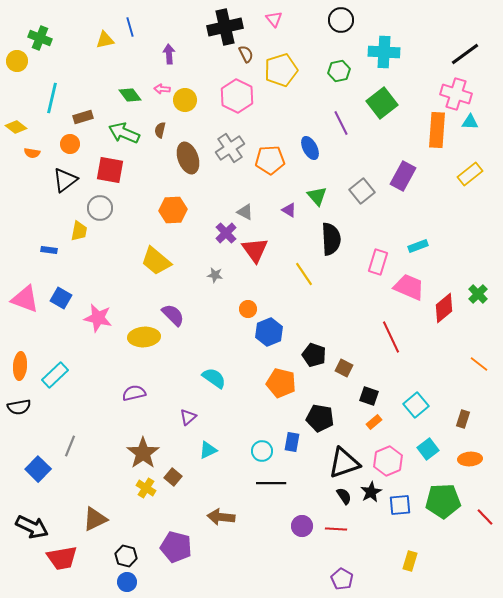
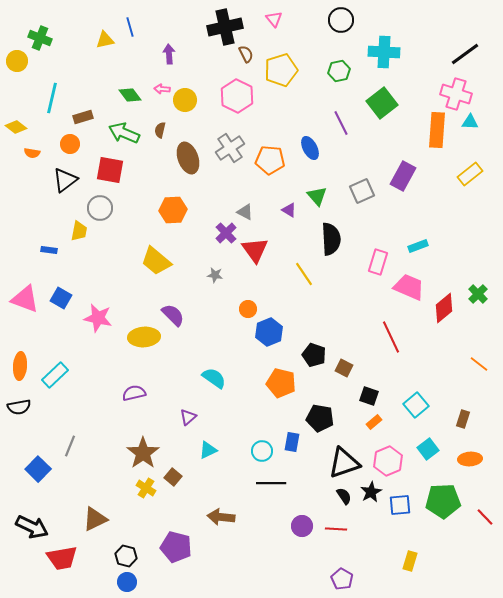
orange pentagon at (270, 160): rotated 8 degrees clockwise
gray square at (362, 191): rotated 15 degrees clockwise
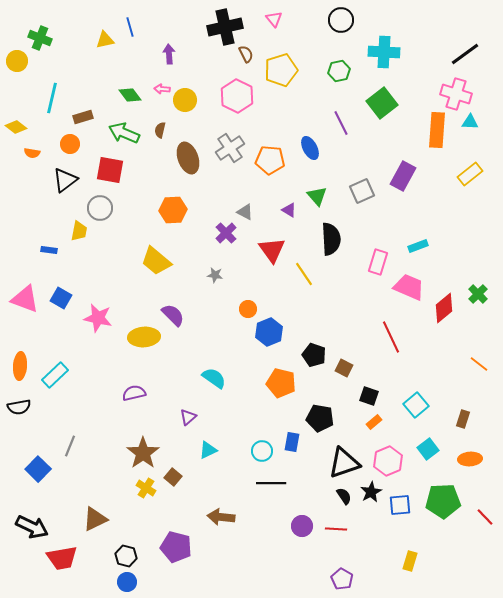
red triangle at (255, 250): moved 17 px right
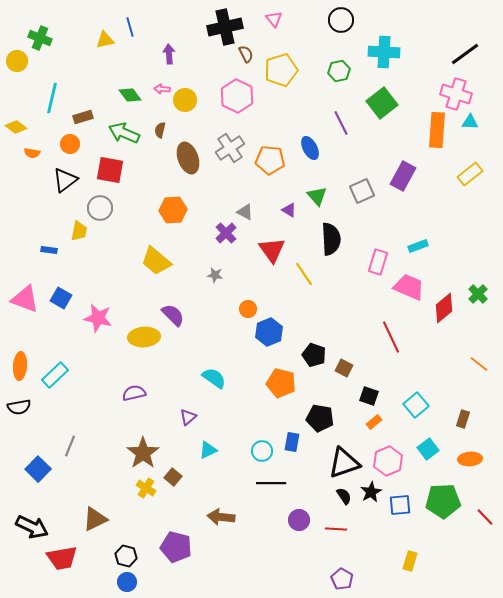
purple circle at (302, 526): moved 3 px left, 6 px up
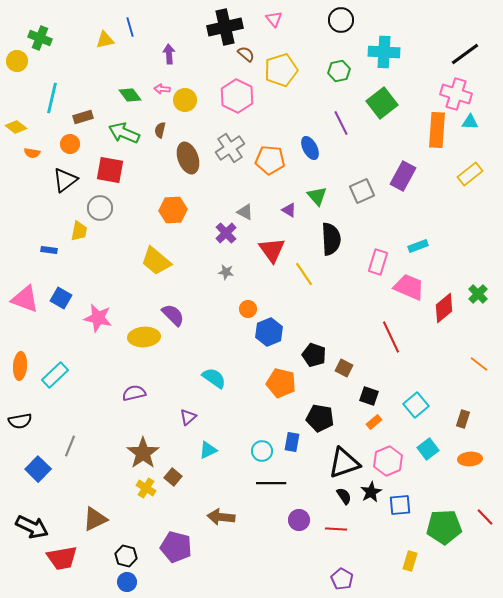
brown semicircle at (246, 54): rotated 24 degrees counterclockwise
gray star at (215, 275): moved 11 px right, 3 px up
black semicircle at (19, 407): moved 1 px right, 14 px down
green pentagon at (443, 501): moved 1 px right, 26 px down
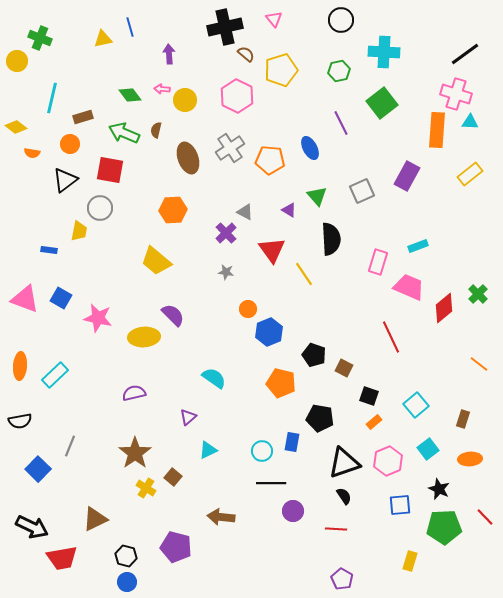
yellow triangle at (105, 40): moved 2 px left, 1 px up
brown semicircle at (160, 130): moved 4 px left
purple rectangle at (403, 176): moved 4 px right
brown star at (143, 453): moved 8 px left
black star at (371, 492): moved 68 px right, 3 px up; rotated 20 degrees counterclockwise
purple circle at (299, 520): moved 6 px left, 9 px up
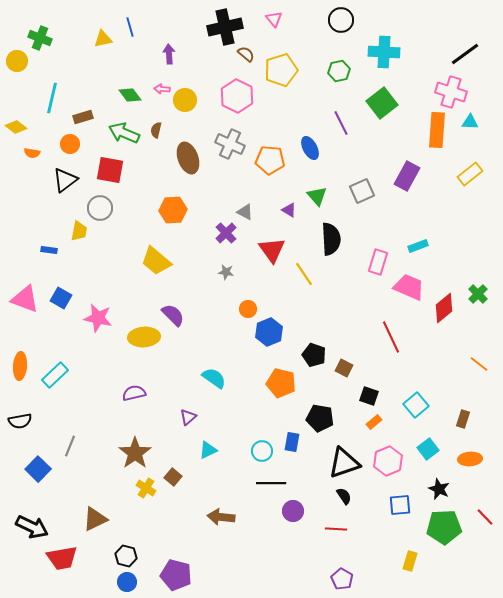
pink cross at (456, 94): moved 5 px left, 2 px up
gray cross at (230, 148): moved 4 px up; rotated 32 degrees counterclockwise
purple pentagon at (176, 547): moved 28 px down
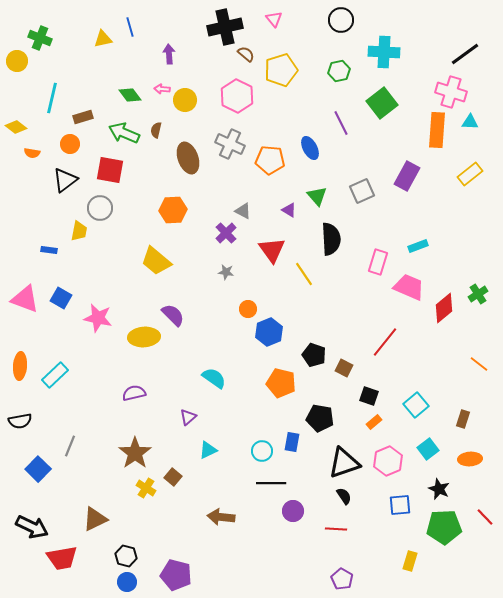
gray triangle at (245, 212): moved 2 px left, 1 px up
green cross at (478, 294): rotated 12 degrees clockwise
red line at (391, 337): moved 6 px left, 5 px down; rotated 64 degrees clockwise
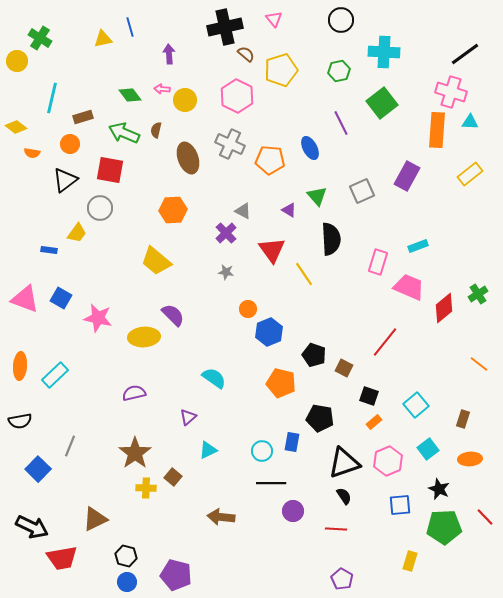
green cross at (40, 38): rotated 10 degrees clockwise
yellow trapezoid at (79, 231): moved 2 px left, 2 px down; rotated 25 degrees clockwise
yellow cross at (146, 488): rotated 30 degrees counterclockwise
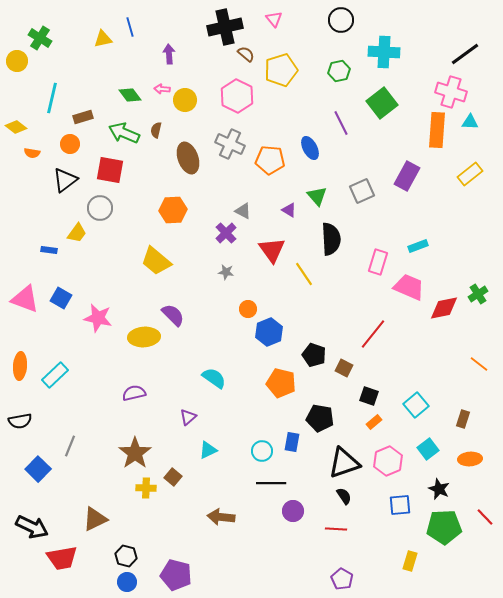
red diamond at (444, 308): rotated 28 degrees clockwise
red line at (385, 342): moved 12 px left, 8 px up
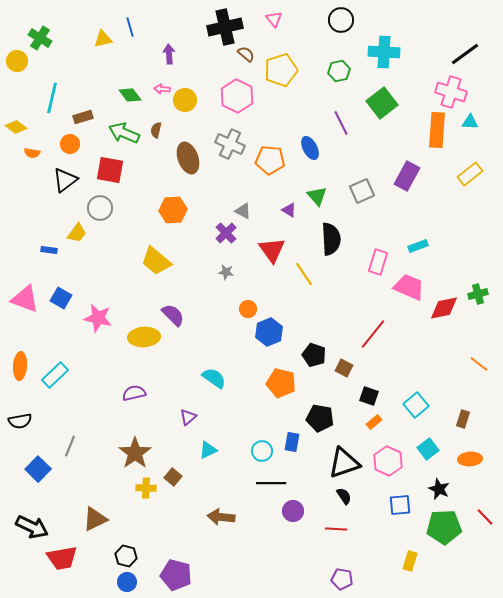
green cross at (478, 294): rotated 18 degrees clockwise
pink hexagon at (388, 461): rotated 12 degrees counterclockwise
purple pentagon at (342, 579): rotated 20 degrees counterclockwise
